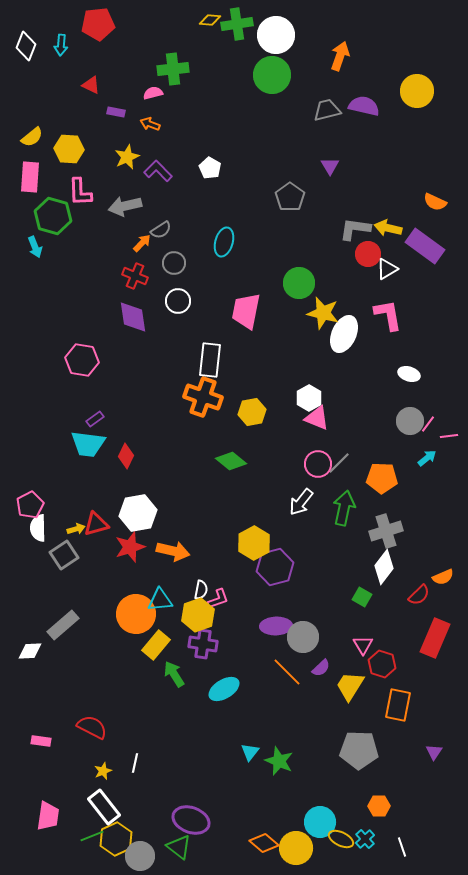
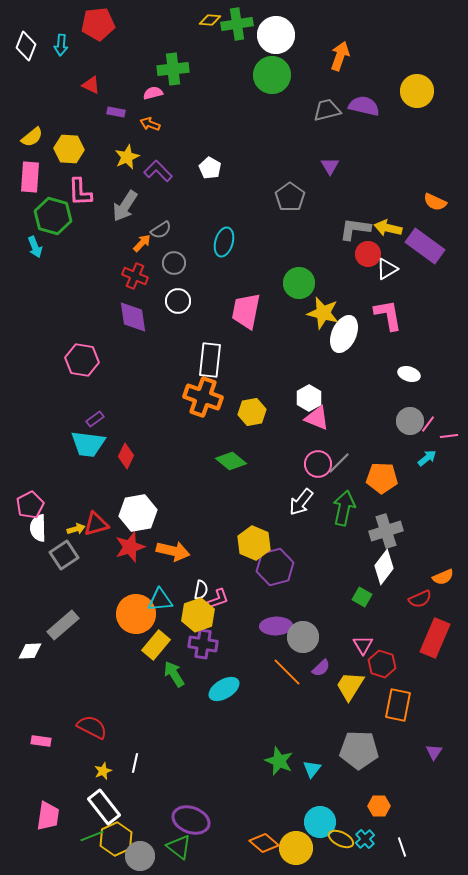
gray arrow at (125, 206): rotated 44 degrees counterclockwise
yellow hexagon at (254, 543): rotated 8 degrees counterclockwise
red semicircle at (419, 595): moved 1 px right, 4 px down; rotated 20 degrees clockwise
cyan triangle at (250, 752): moved 62 px right, 17 px down
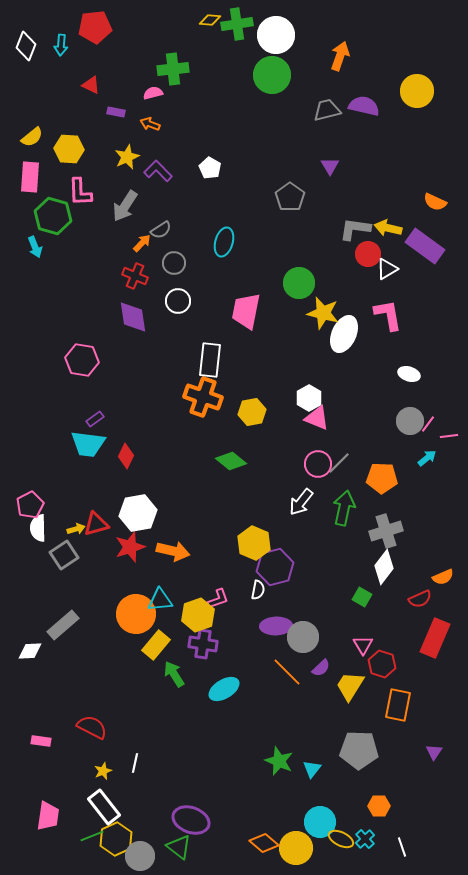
red pentagon at (98, 24): moved 3 px left, 3 px down
white semicircle at (201, 590): moved 57 px right
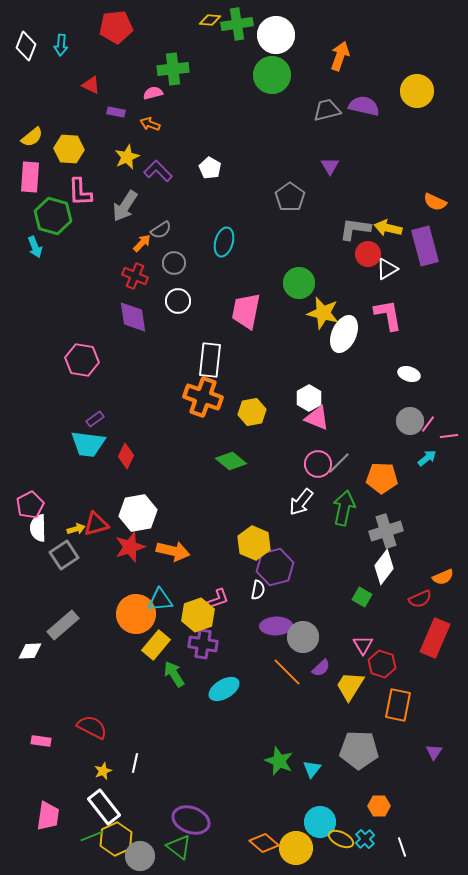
red pentagon at (95, 27): moved 21 px right
purple rectangle at (425, 246): rotated 39 degrees clockwise
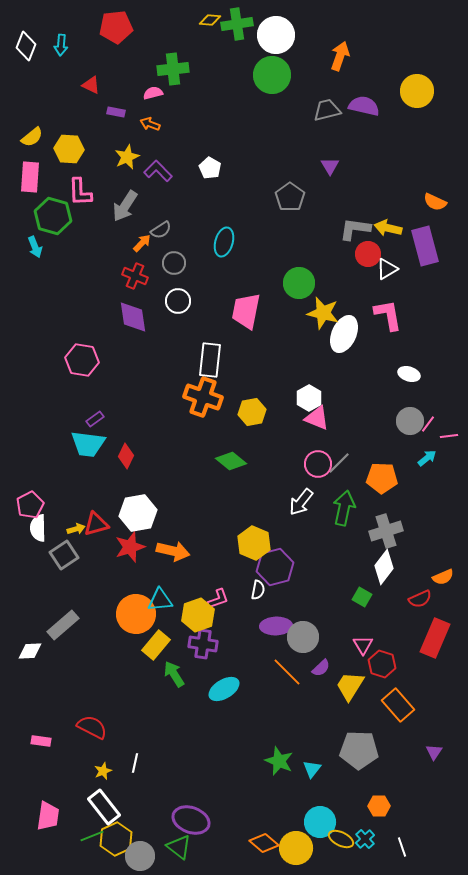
orange rectangle at (398, 705): rotated 52 degrees counterclockwise
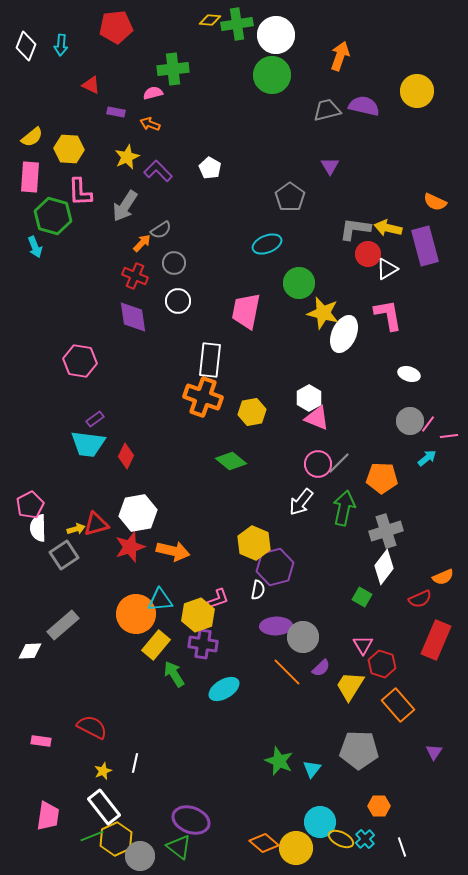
cyan ellipse at (224, 242): moved 43 px right, 2 px down; rotated 52 degrees clockwise
pink hexagon at (82, 360): moved 2 px left, 1 px down
red rectangle at (435, 638): moved 1 px right, 2 px down
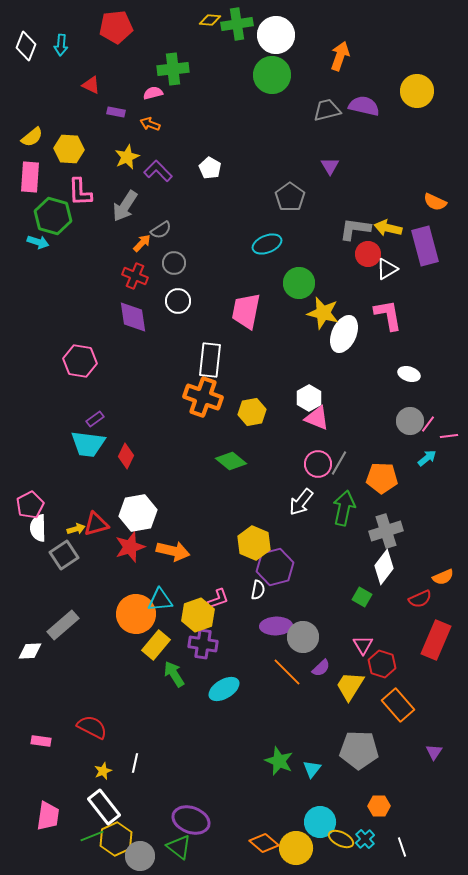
cyan arrow at (35, 247): moved 3 px right, 5 px up; rotated 50 degrees counterclockwise
gray line at (339, 463): rotated 15 degrees counterclockwise
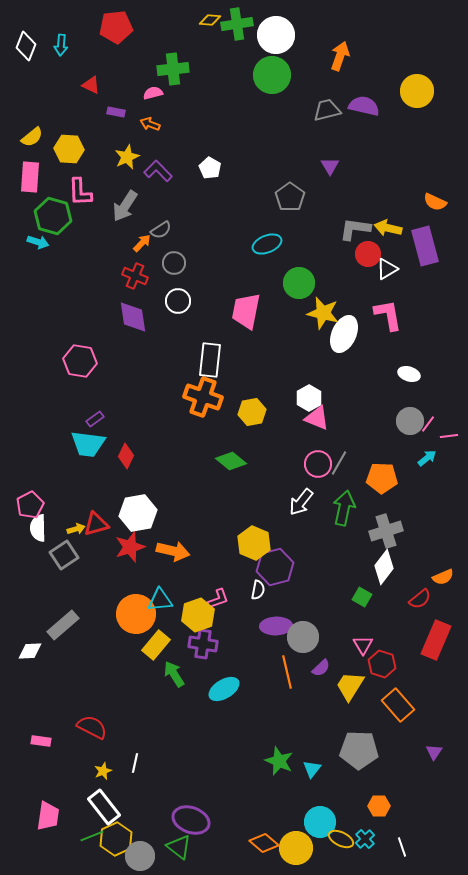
red semicircle at (420, 599): rotated 15 degrees counterclockwise
orange line at (287, 672): rotated 32 degrees clockwise
